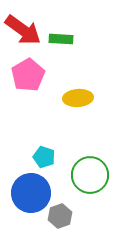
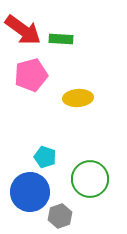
pink pentagon: moved 3 px right; rotated 16 degrees clockwise
cyan pentagon: moved 1 px right
green circle: moved 4 px down
blue circle: moved 1 px left, 1 px up
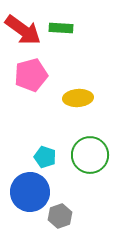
green rectangle: moved 11 px up
green circle: moved 24 px up
